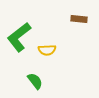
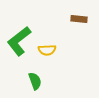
green L-shape: moved 4 px down
green semicircle: rotated 18 degrees clockwise
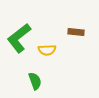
brown rectangle: moved 3 px left, 13 px down
green L-shape: moved 3 px up
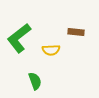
yellow semicircle: moved 4 px right
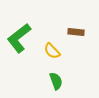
yellow semicircle: moved 1 px right, 1 px down; rotated 48 degrees clockwise
green semicircle: moved 21 px right
